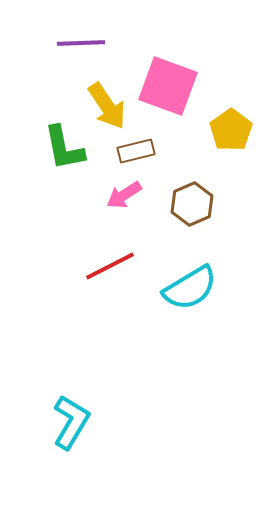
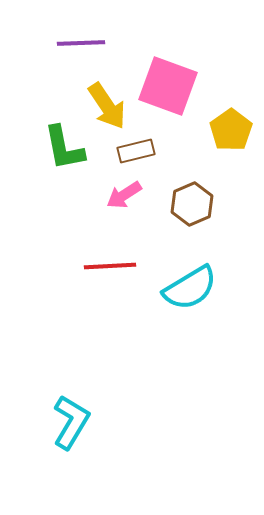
red line: rotated 24 degrees clockwise
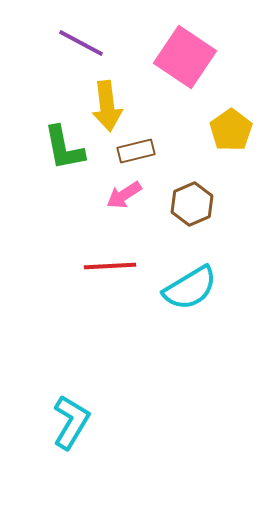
purple line: rotated 30 degrees clockwise
pink square: moved 17 px right, 29 px up; rotated 14 degrees clockwise
yellow arrow: rotated 27 degrees clockwise
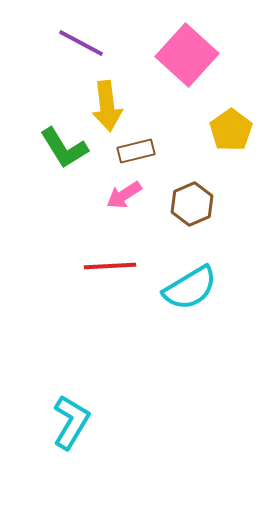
pink square: moved 2 px right, 2 px up; rotated 8 degrees clockwise
green L-shape: rotated 21 degrees counterclockwise
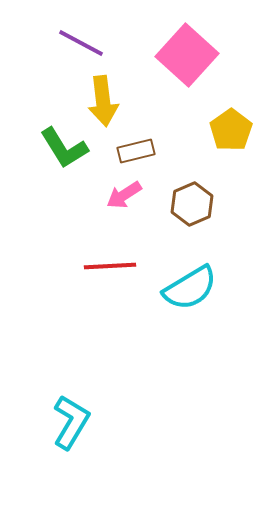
yellow arrow: moved 4 px left, 5 px up
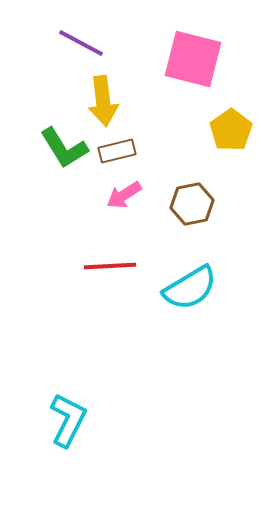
pink square: moved 6 px right, 4 px down; rotated 28 degrees counterclockwise
brown rectangle: moved 19 px left
brown hexagon: rotated 12 degrees clockwise
cyan L-shape: moved 3 px left, 2 px up; rotated 4 degrees counterclockwise
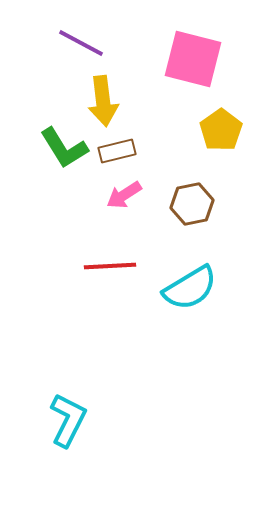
yellow pentagon: moved 10 px left
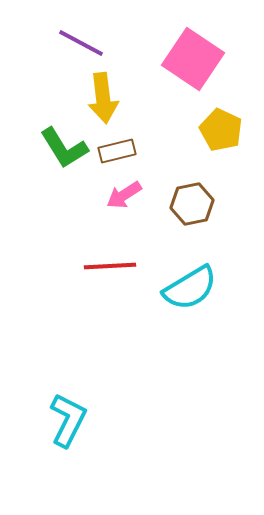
pink square: rotated 20 degrees clockwise
yellow arrow: moved 3 px up
yellow pentagon: rotated 12 degrees counterclockwise
